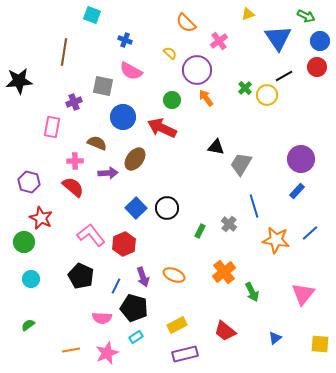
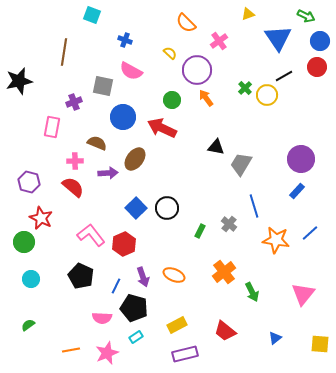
black star at (19, 81): rotated 8 degrees counterclockwise
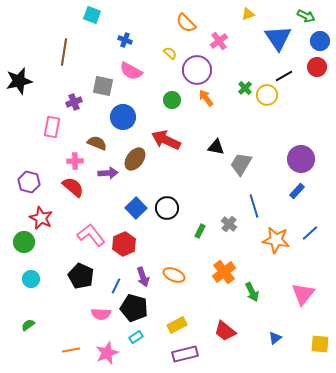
red arrow at (162, 128): moved 4 px right, 12 px down
pink semicircle at (102, 318): moved 1 px left, 4 px up
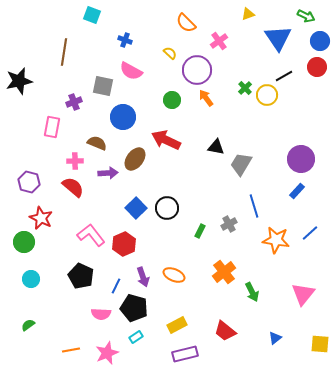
gray cross at (229, 224): rotated 21 degrees clockwise
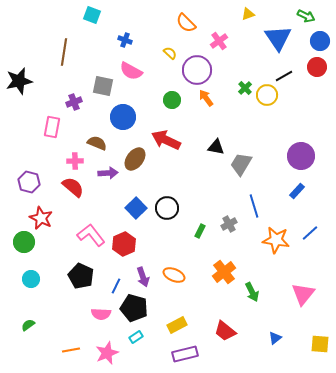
purple circle at (301, 159): moved 3 px up
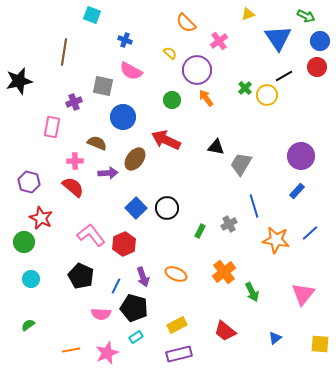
orange ellipse at (174, 275): moved 2 px right, 1 px up
purple rectangle at (185, 354): moved 6 px left
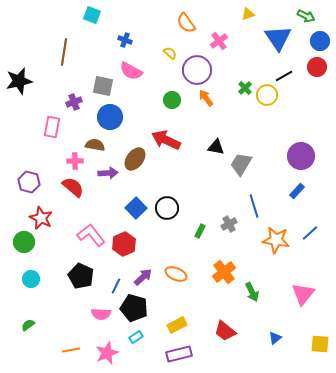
orange semicircle at (186, 23): rotated 10 degrees clockwise
blue circle at (123, 117): moved 13 px left
brown semicircle at (97, 143): moved 2 px left, 2 px down; rotated 12 degrees counterclockwise
purple arrow at (143, 277): rotated 114 degrees counterclockwise
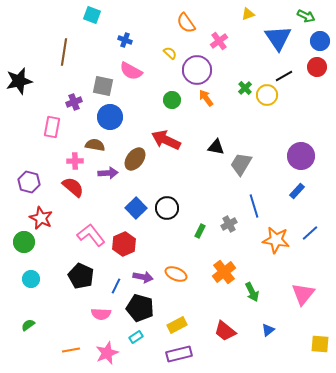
purple arrow at (143, 277): rotated 54 degrees clockwise
black pentagon at (134, 308): moved 6 px right
blue triangle at (275, 338): moved 7 px left, 8 px up
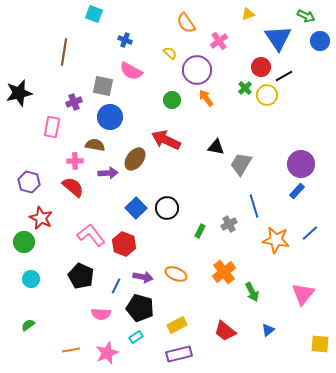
cyan square at (92, 15): moved 2 px right, 1 px up
red circle at (317, 67): moved 56 px left
black star at (19, 81): moved 12 px down
purple circle at (301, 156): moved 8 px down
red hexagon at (124, 244): rotated 15 degrees counterclockwise
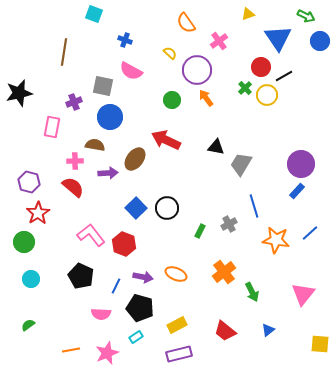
red star at (41, 218): moved 3 px left, 5 px up; rotated 15 degrees clockwise
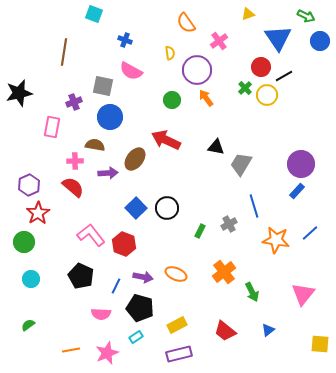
yellow semicircle at (170, 53): rotated 40 degrees clockwise
purple hexagon at (29, 182): moved 3 px down; rotated 20 degrees clockwise
